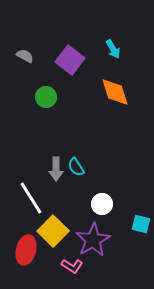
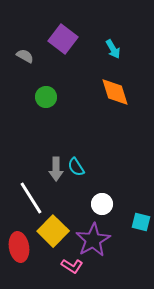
purple square: moved 7 px left, 21 px up
cyan square: moved 2 px up
red ellipse: moved 7 px left, 3 px up; rotated 24 degrees counterclockwise
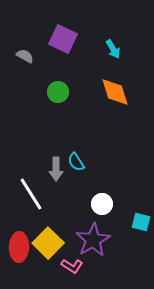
purple square: rotated 12 degrees counterclockwise
green circle: moved 12 px right, 5 px up
cyan semicircle: moved 5 px up
white line: moved 4 px up
yellow square: moved 5 px left, 12 px down
red ellipse: rotated 12 degrees clockwise
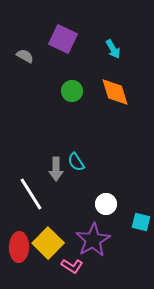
green circle: moved 14 px right, 1 px up
white circle: moved 4 px right
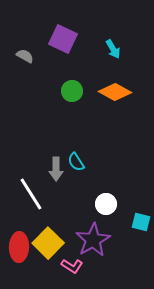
orange diamond: rotated 44 degrees counterclockwise
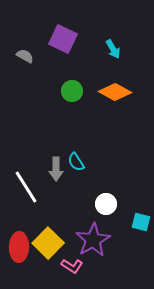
white line: moved 5 px left, 7 px up
